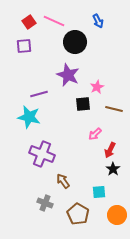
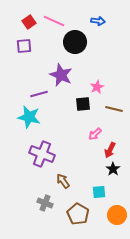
blue arrow: rotated 56 degrees counterclockwise
purple star: moved 7 px left
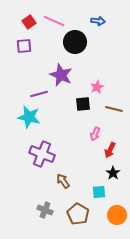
pink arrow: rotated 24 degrees counterclockwise
black star: moved 4 px down
gray cross: moved 7 px down
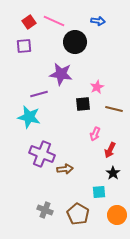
purple star: moved 1 px up; rotated 15 degrees counterclockwise
brown arrow: moved 2 px right, 12 px up; rotated 119 degrees clockwise
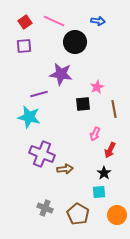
red square: moved 4 px left
brown line: rotated 66 degrees clockwise
black star: moved 9 px left
gray cross: moved 2 px up
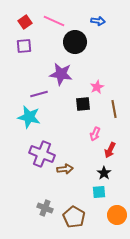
brown pentagon: moved 4 px left, 3 px down
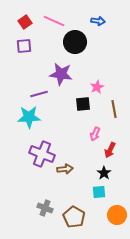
cyan star: rotated 15 degrees counterclockwise
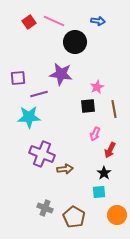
red square: moved 4 px right
purple square: moved 6 px left, 32 px down
black square: moved 5 px right, 2 px down
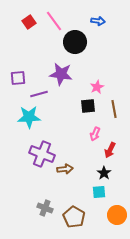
pink line: rotated 30 degrees clockwise
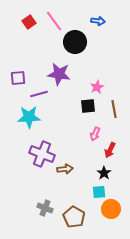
purple star: moved 2 px left
orange circle: moved 6 px left, 6 px up
